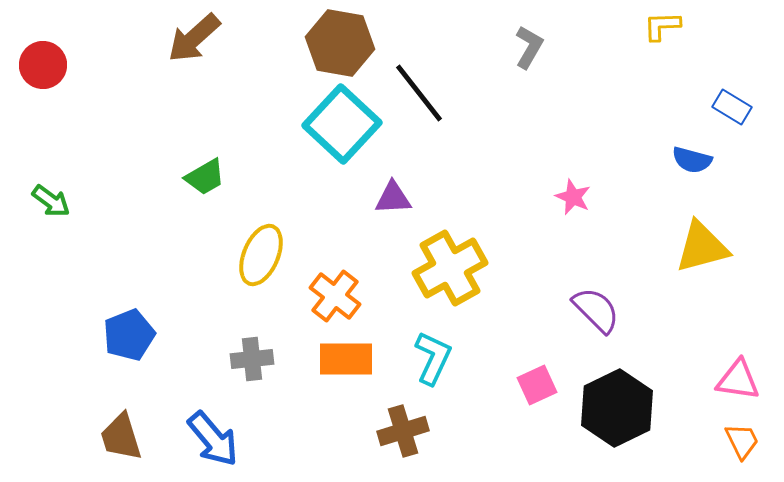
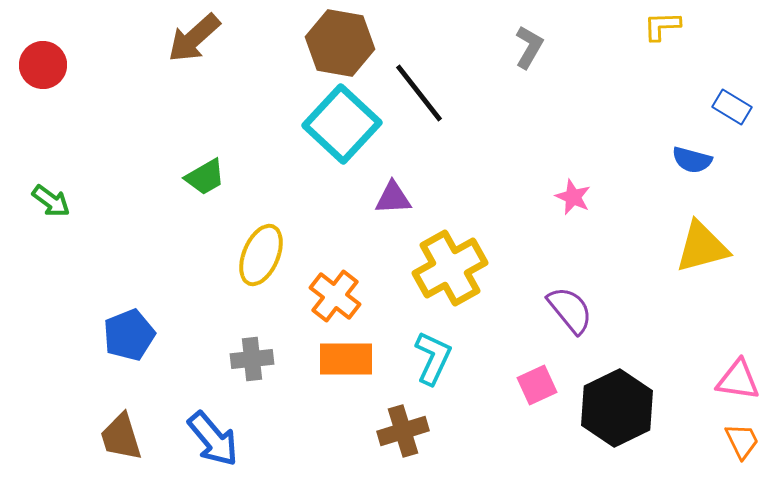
purple semicircle: moved 26 px left; rotated 6 degrees clockwise
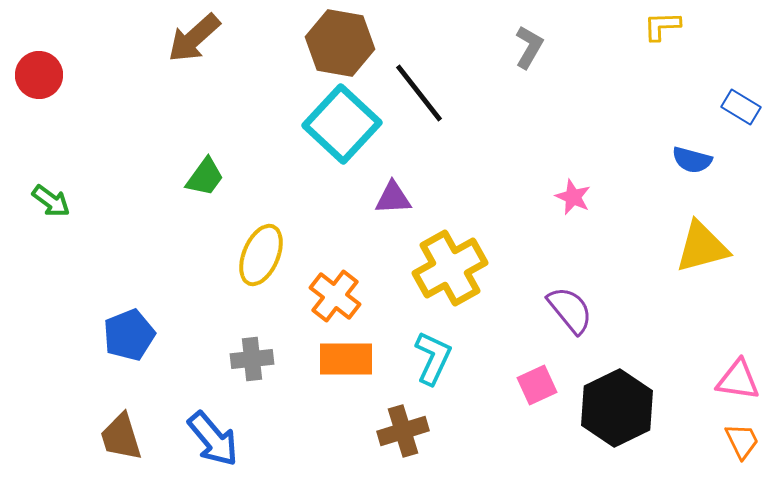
red circle: moved 4 px left, 10 px down
blue rectangle: moved 9 px right
green trapezoid: rotated 24 degrees counterclockwise
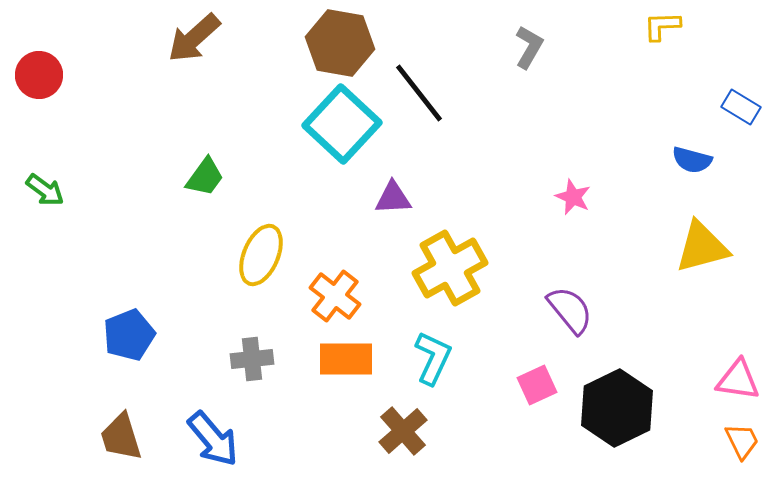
green arrow: moved 6 px left, 11 px up
brown cross: rotated 24 degrees counterclockwise
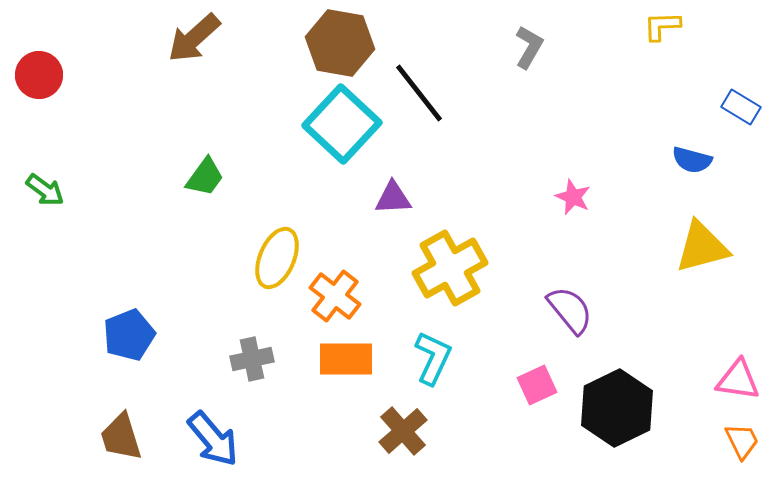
yellow ellipse: moved 16 px right, 3 px down
gray cross: rotated 6 degrees counterclockwise
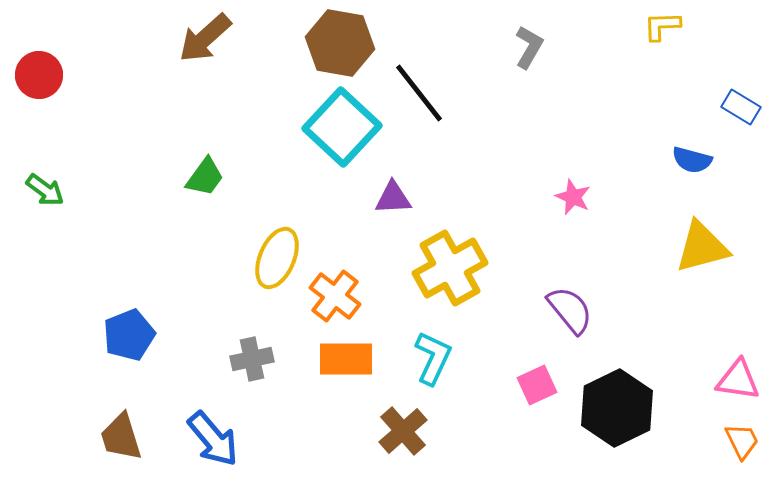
brown arrow: moved 11 px right
cyan square: moved 3 px down
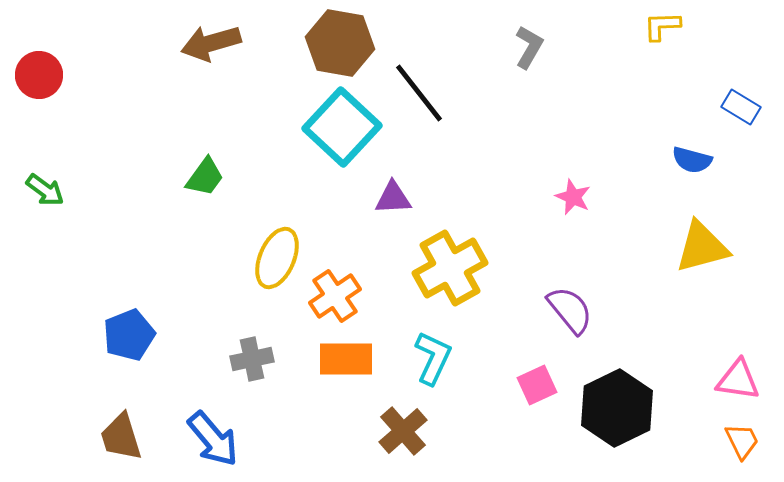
brown arrow: moved 6 px right, 5 px down; rotated 26 degrees clockwise
orange cross: rotated 18 degrees clockwise
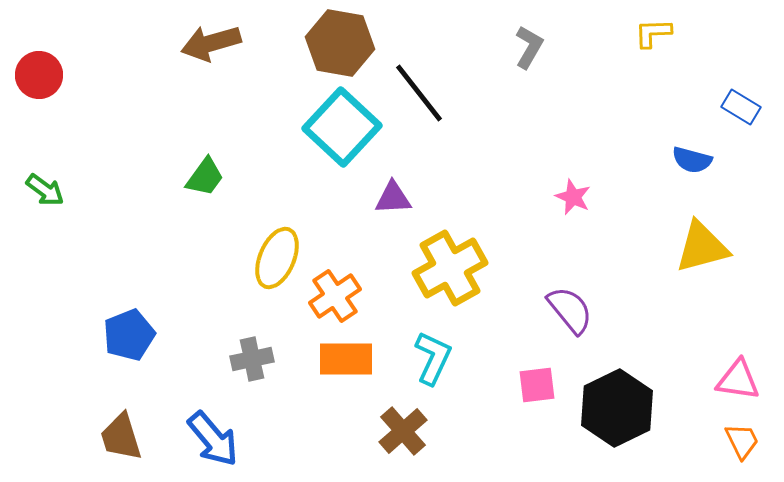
yellow L-shape: moved 9 px left, 7 px down
pink square: rotated 18 degrees clockwise
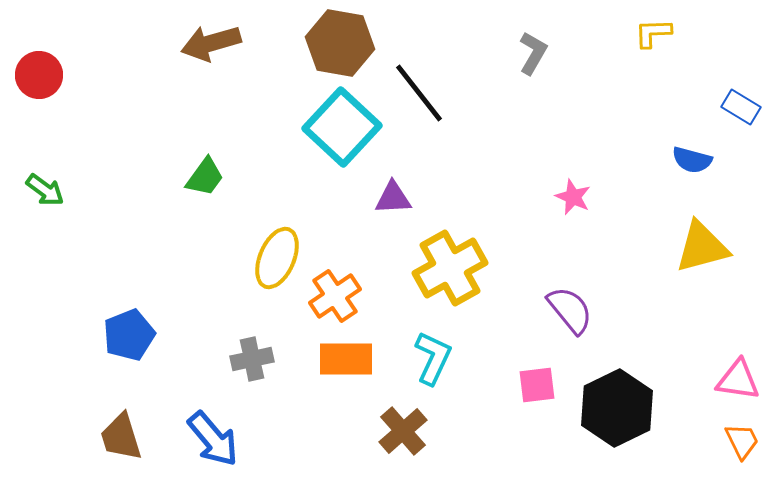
gray L-shape: moved 4 px right, 6 px down
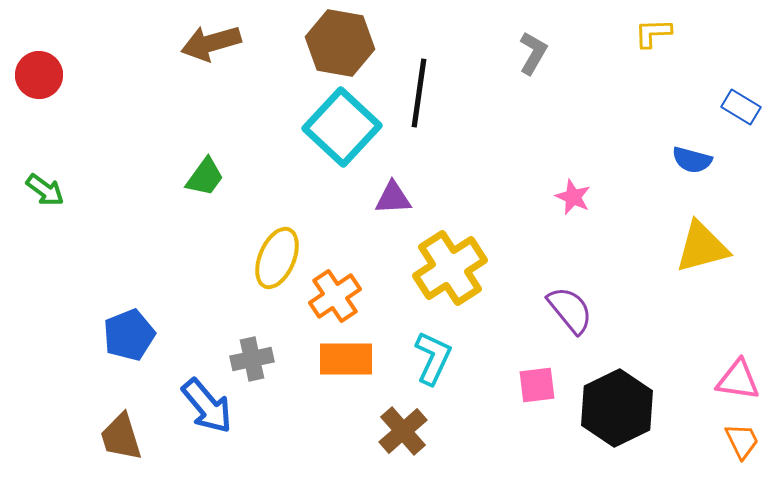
black line: rotated 46 degrees clockwise
yellow cross: rotated 4 degrees counterclockwise
blue arrow: moved 6 px left, 33 px up
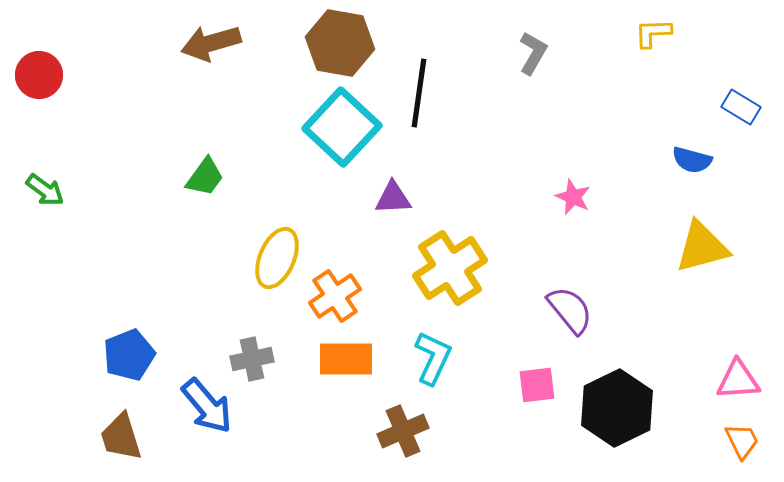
blue pentagon: moved 20 px down
pink triangle: rotated 12 degrees counterclockwise
brown cross: rotated 18 degrees clockwise
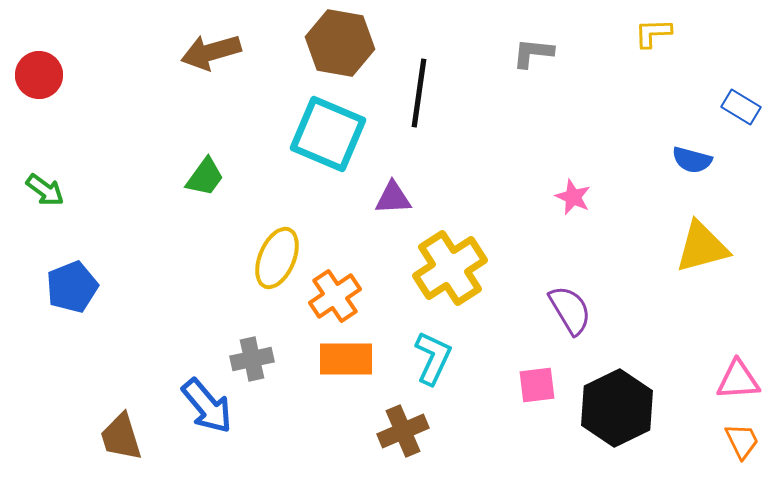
brown arrow: moved 9 px down
gray L-shape: rotated 114 degrees counterclockwise
cyan square: moved 14 px left, 7 px down; rotated 20 degrees counterclockwise
purple semicircle: rotated 8 degrees clockwise
blue pentagon: moved 57 px left, 68 px up
